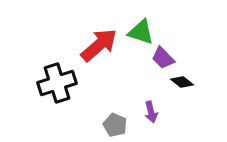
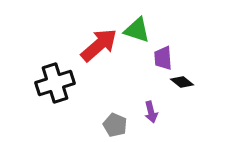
green triangle: moved 4 px left, 2 px up
purple trapezoid: rotated 40 degrees clockwise
black cross: moved 2 px left
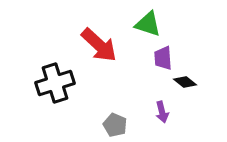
green triangle: moved 11 px right, 6 px up
red arrow: rotated 84 degrees clockwise
black diamond: moved 3 px right
purple arrow: moved 11 px right
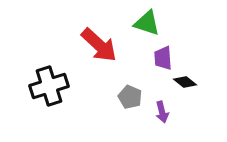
green triangle: moved 1 px left, 1 px up
black cross: moved 6 px left, 3 px down
gray pentagon: moved 15 px right, 28 px up
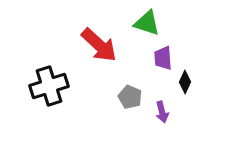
black diamond: rotated 75 degrees clockwise
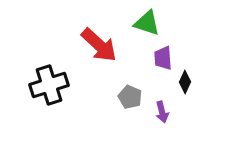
black cross: moved 1 px up
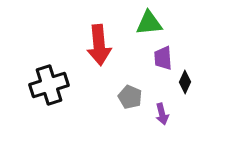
green triangle: moved 2 px right; rotated 24 degrees counterclockwise
red arrow: rotated 42 degrees clockwise
purple arrow: moved 2 px down
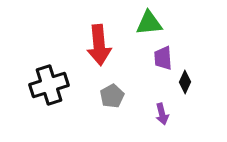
gray pentagon: moved 18 px left, 1 px up; rotated 20 degrees clockwise
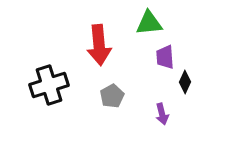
purple trapezoid: moved 2 px right, 1 px up
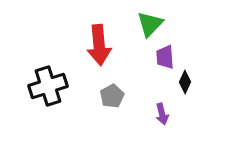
green triangle: moved 1 px right, 1 px down; rotated 40 degrees counterclockwise
black cross: moved 1 px left, 1 px down
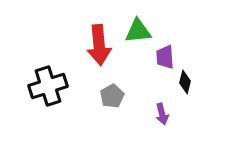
green triangle: moved 12 px left, 7 px down; rotated 40 degrees clockwise
black diamond: rotated 10 degrees counterclockwise
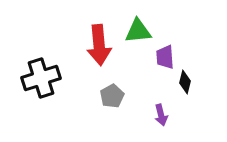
black cross: moved 7 px left, 8 px up
purple arrow: moved 1 px left, 1 px down
